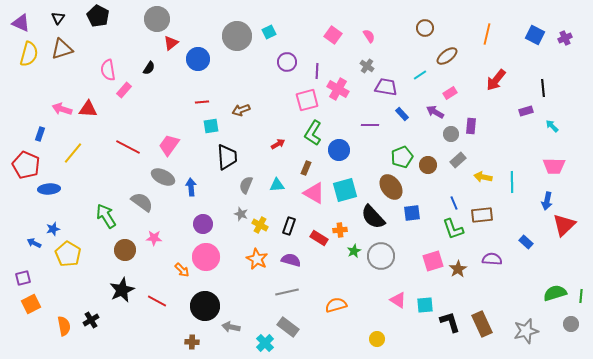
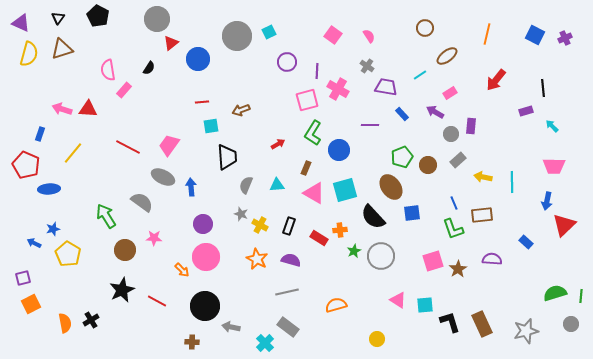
orange semicircle at (64, 326): moved 1 px right, 3 px up
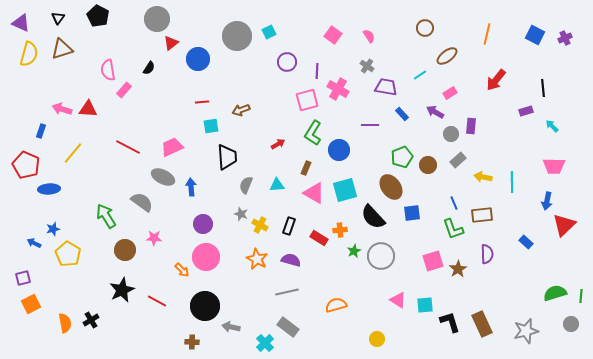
blue rectangle at (40, 134): moved 1 px right, 3 px up
pink trapezoid at (169, 145): moved 3 px right, 2 px down; rotated 30 degrees clockwise
purple semicircle at (492, 259): moved 5 px left, 5 px up; rotated 84 degrees clockwise
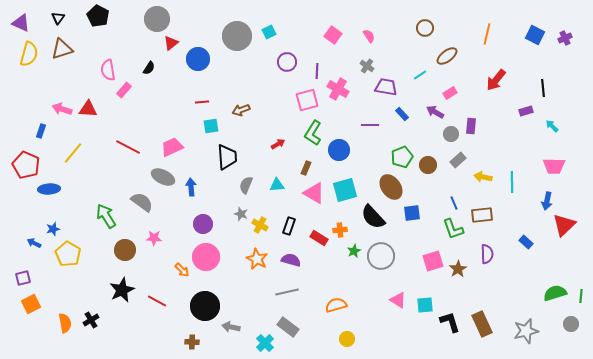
yellow circle at (377, 339): moved 30 px left
